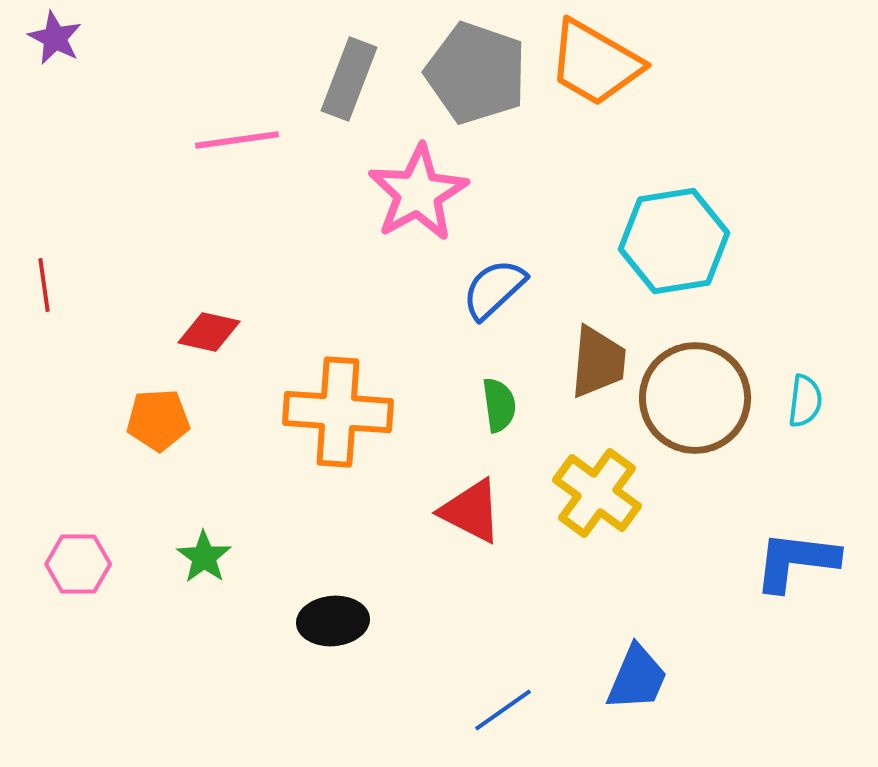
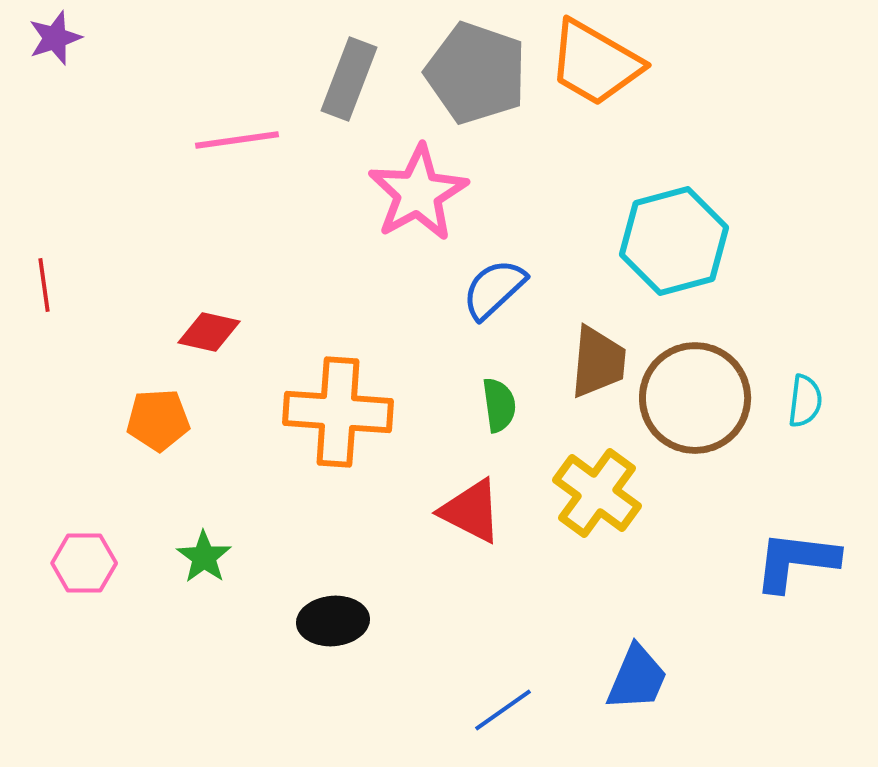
purple star: rotated 26 degrees clockwise
cyan hexagon: rotated 6 degrees counterclockwise
pink hexagon: moved 6 px right, 1 px up
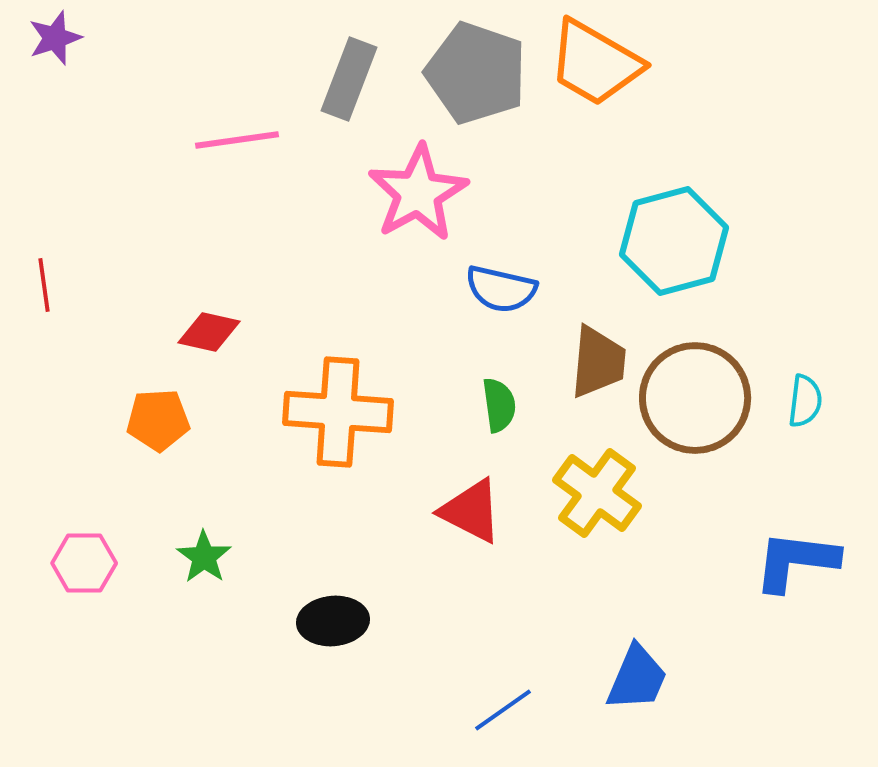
blue semicircle: moved 7 px right; rotated 124 degrees counterclockwise
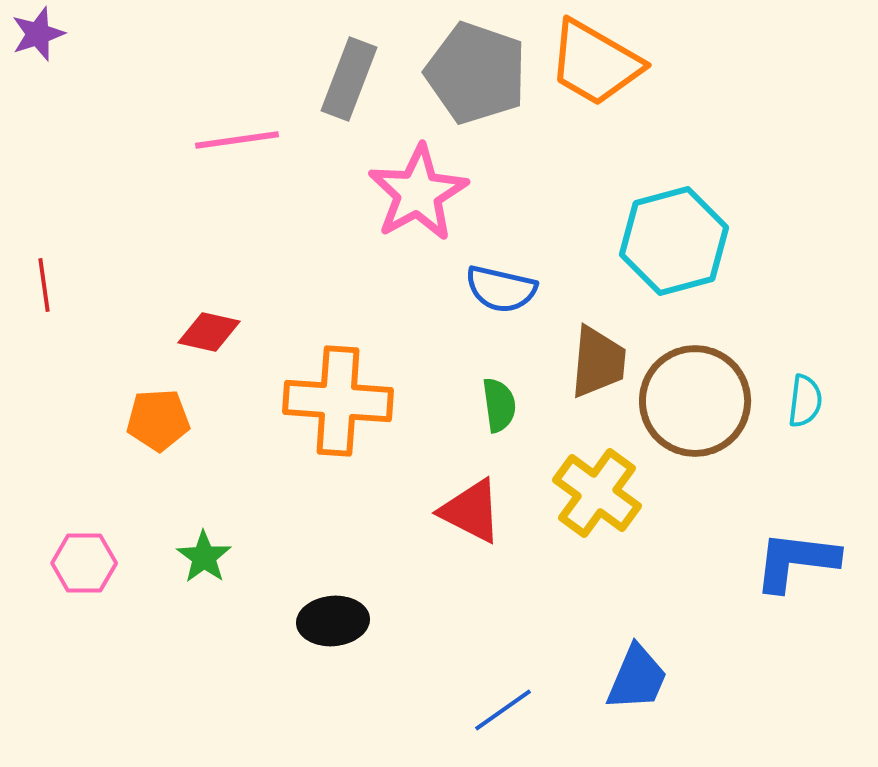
purple star: moved 17 px left, 4 px up
brown circle: moved 3 px down
orange cross: moved 11 px up
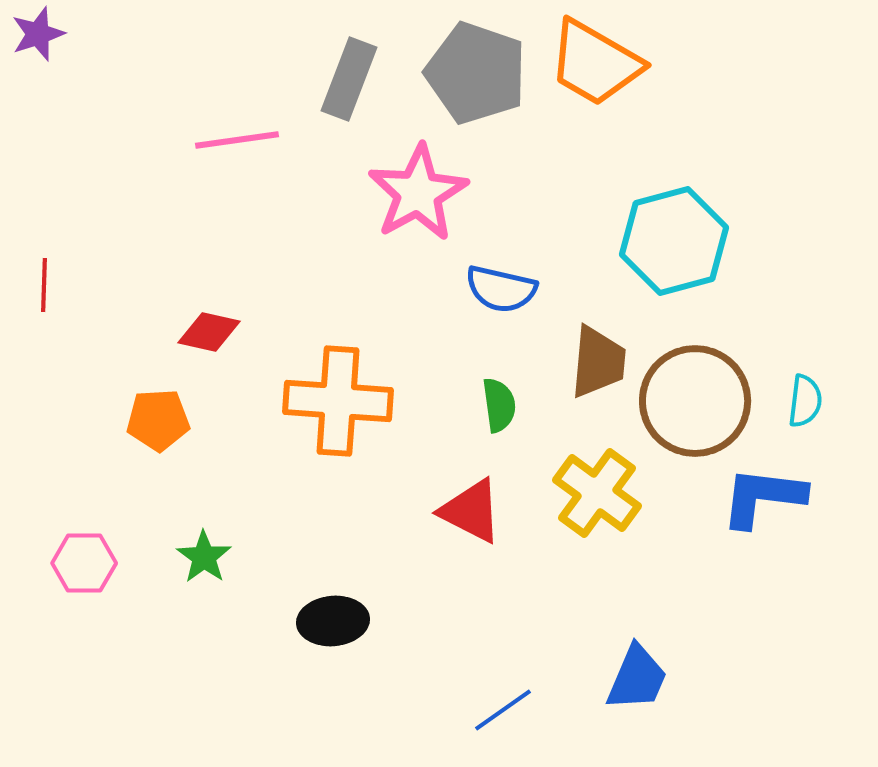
red line: rotated 10 degrees clockwise
blue L-shape: moved 33 px left, 64 px up
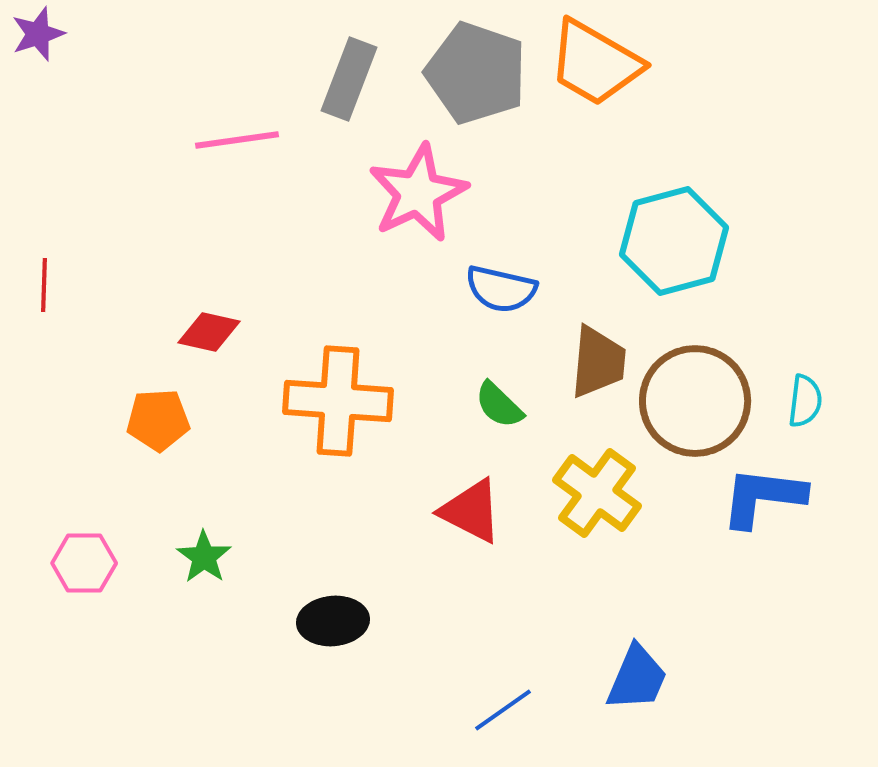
pink star: rotated 4 degrees clockwise
green semicircle: rotated 142 degrees clockwise
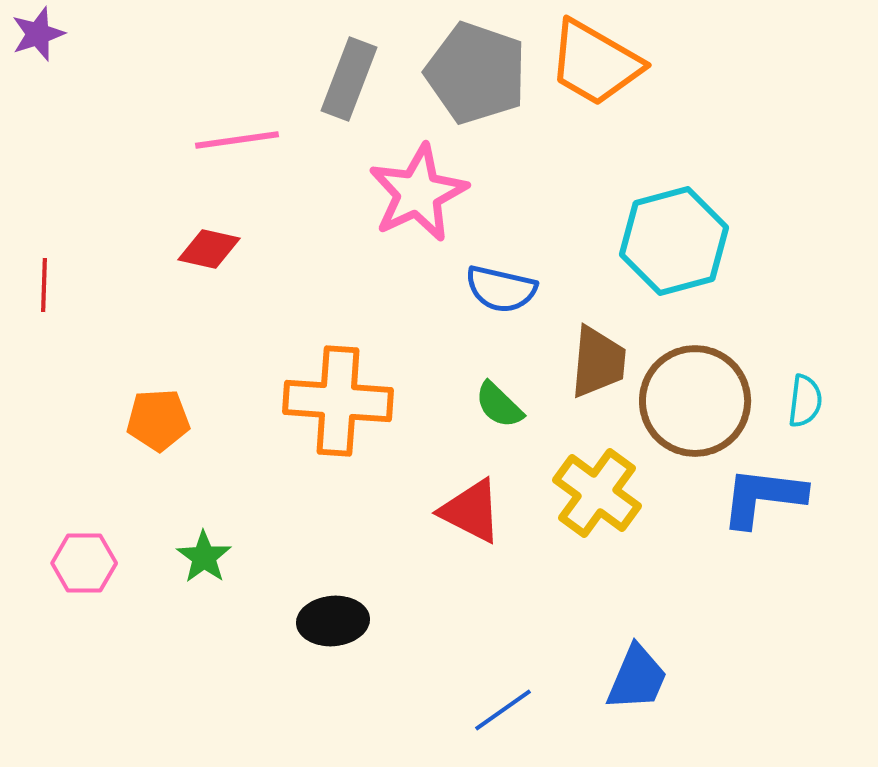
red diamond: moved 83 px up
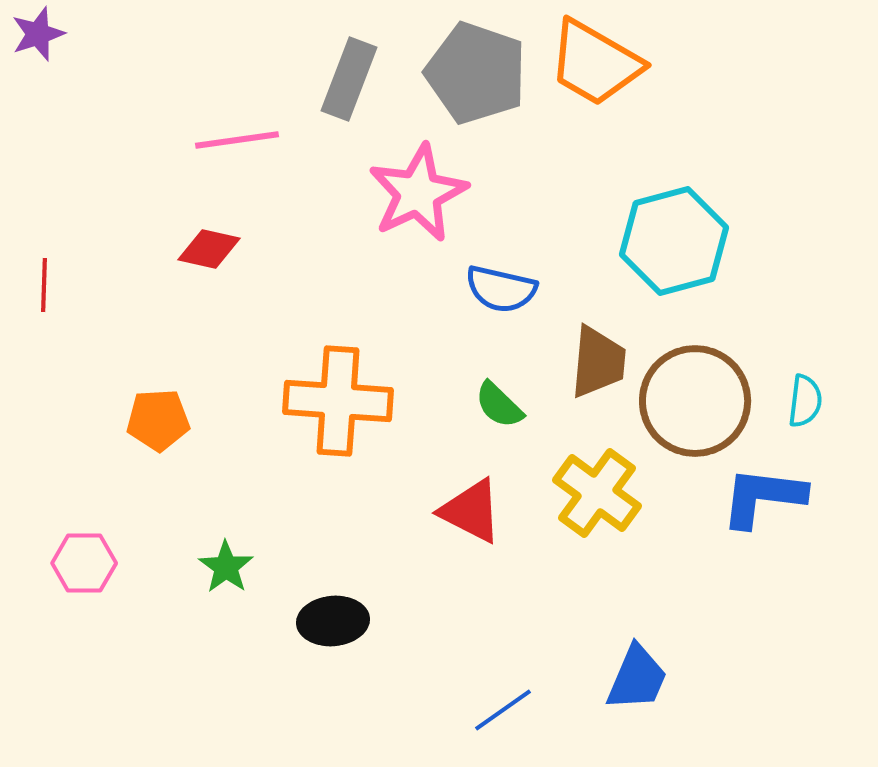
green star: moved 22 px right, 10 px down
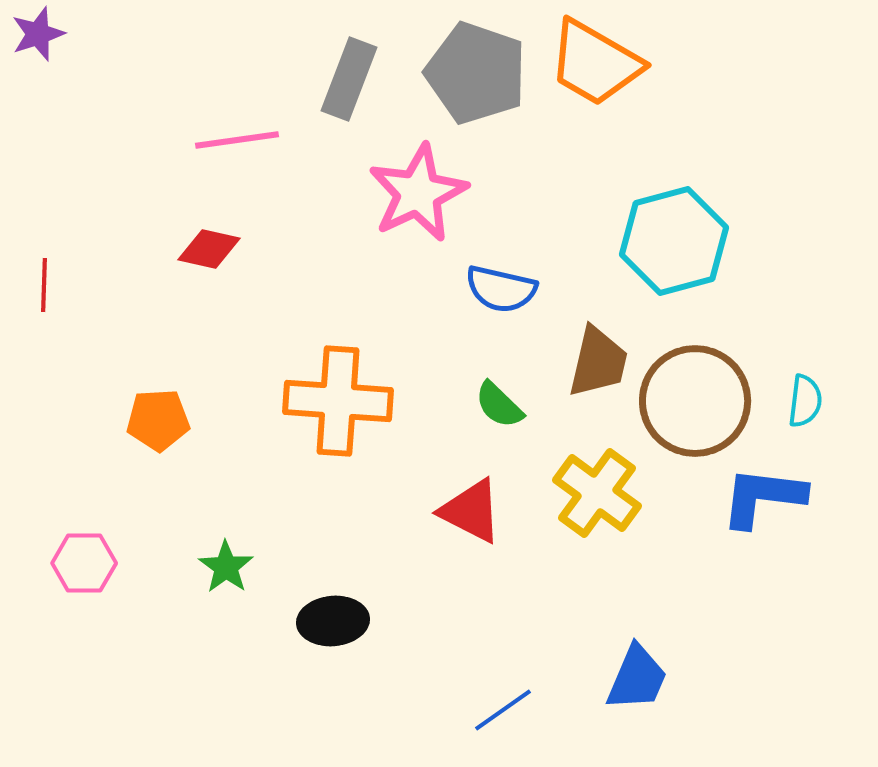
brown trapezoid: rotated 8 degrees clockwise
